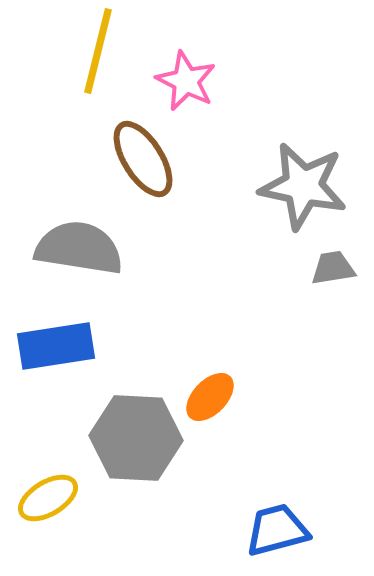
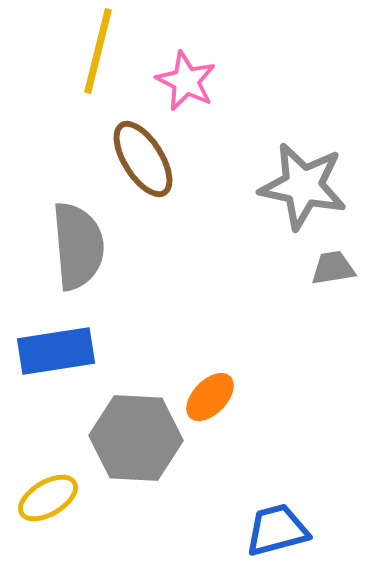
gray semicircle: moved 1 px left, 2 px up; rotated 76 degrees clockwise
blue rectangle: moved 5 px down
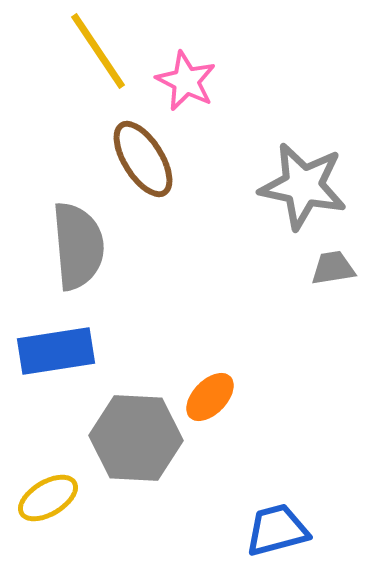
yellow line: rotated 48 degrees counterclockwise
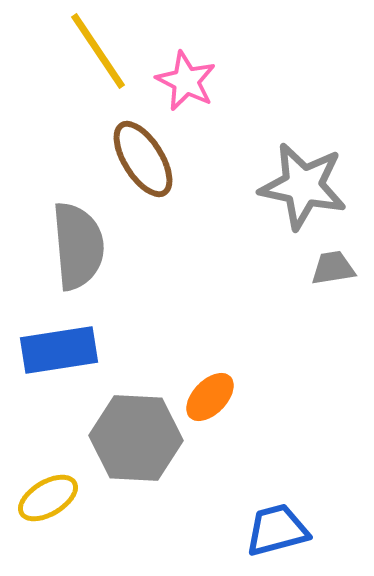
blue rectangle: moved 3 px right, 1 px up
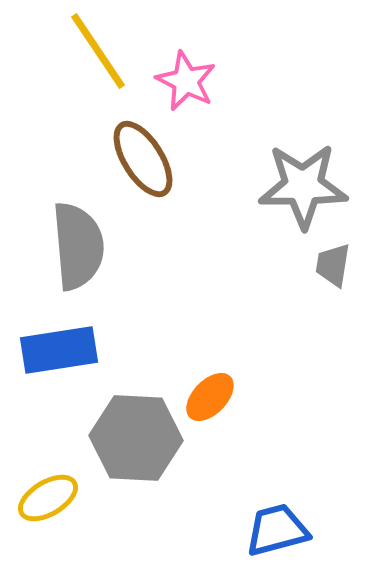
gray star: rotated 12 degrees counterclockwise
gray trapezoid: moved 3 px up; rotated 72 degrees counterclockwise
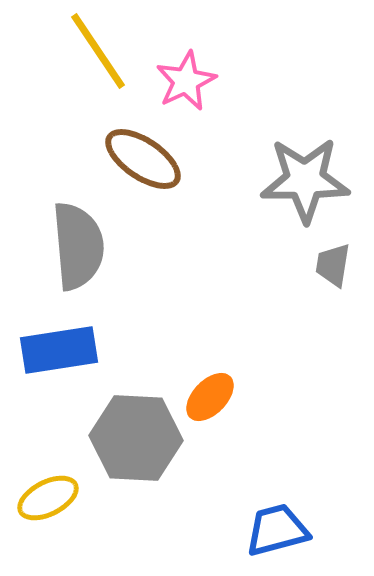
pink star: rotated 20 degrees clockwise
brown ellipse: rotated 24 degrees counterclockwise
gray star: moved 2 px right, 6 px up
yellow ellipse: rotated 4 degrees clockwise
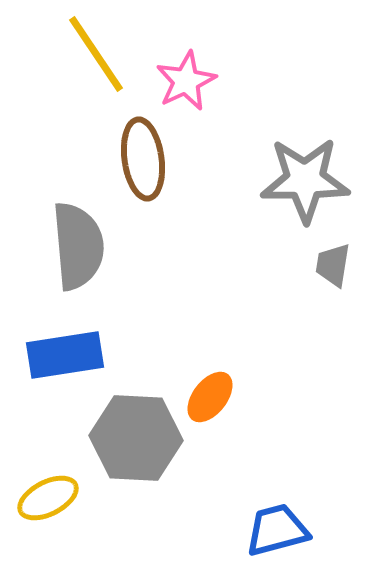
yellow line: moved 2 px left, 3 px down
brown ellipse: rotated 48 degrees clockwise
blue rectangle: moved 6 px right, 5 px down
orange ellipse: rotated 6 degrees counterclockwise
